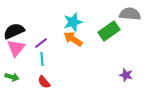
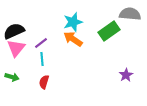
purple star: rotated 24 degrees clockwise
red semicircle: rotated 56 degrees clockwise
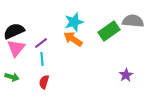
gray semicircle: moved 3 px right, 7 px down
cyan star: moved 1 px right
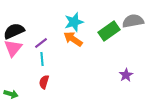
gray semicircle: rotated 15 degrees counterclockwise
pink triangle: moved 3 px left
green arrow: moved 1 px left, 17 px down
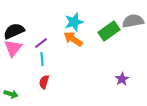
purple star: moved 4 px left, 4 px down
